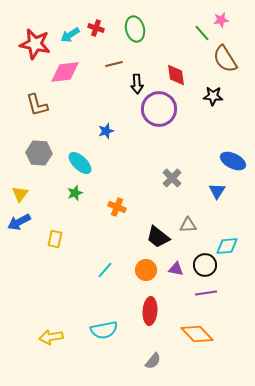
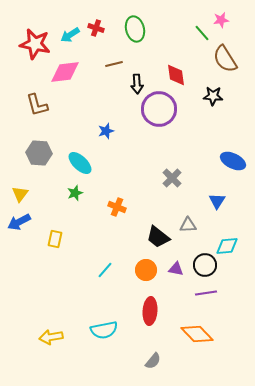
blue triangle: moved 10 px down
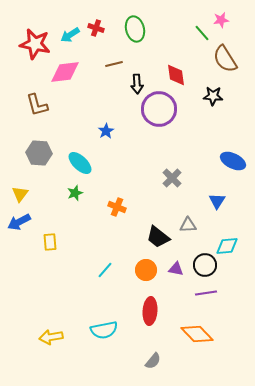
blue star: rotated 14 degrees counterclockwise
yellow rectangle: moved 5 px left, 3 px down; rotated 18 degrees counterclockwise
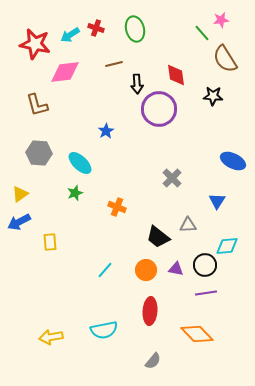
yellow triangle: rotated 18 degrees clockwise
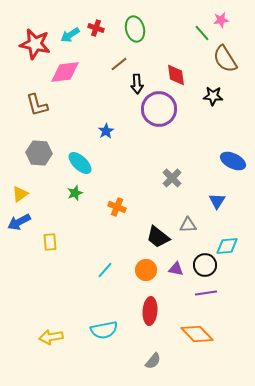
brown line: moved 5 px right; rotated 24 degrees counterclockwise
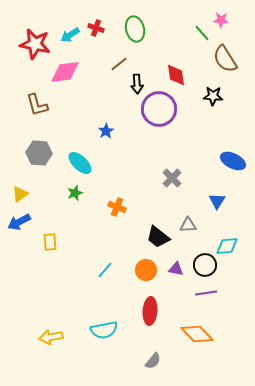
pink star: rotated 14 degrees clockwise
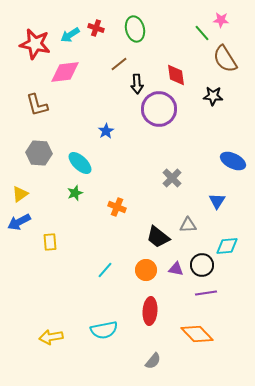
black circle: moved 3 px left
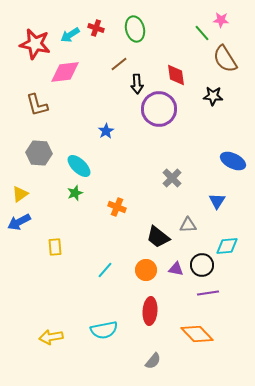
cyan ellipse: moved 1 px left, 3 px down
yellow rectangle: moved 5 px right, 5 px down
purple line: moved 2 px right
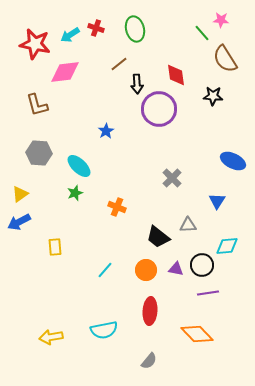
gray semicircle: moved 4 px left
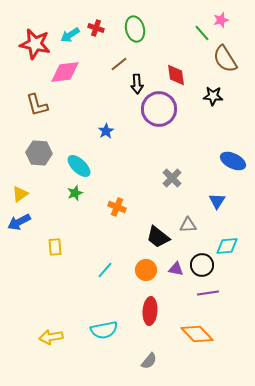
pink star: rotated 21 degrees counterclockwise
